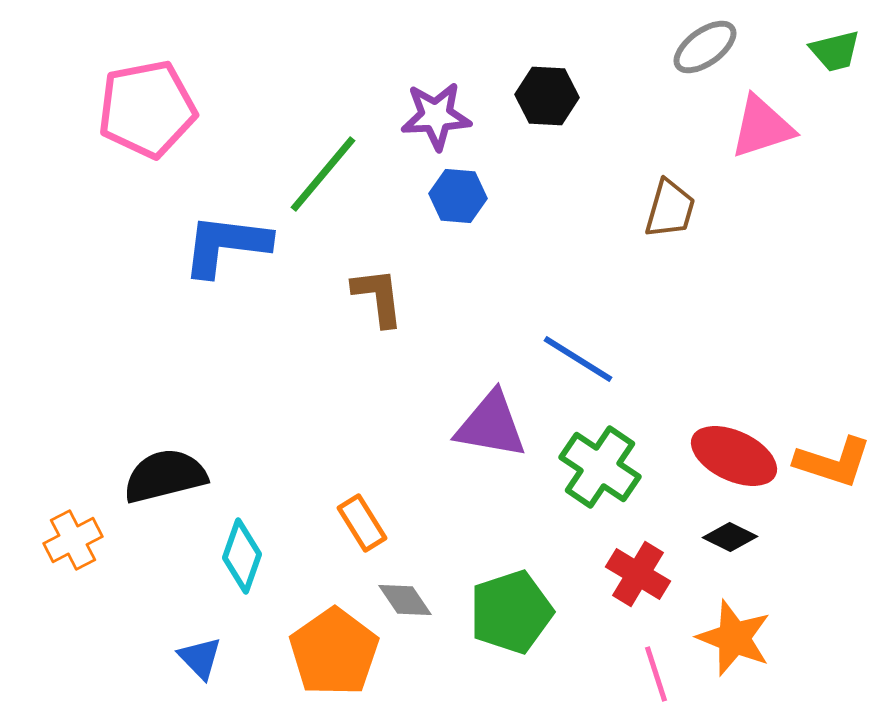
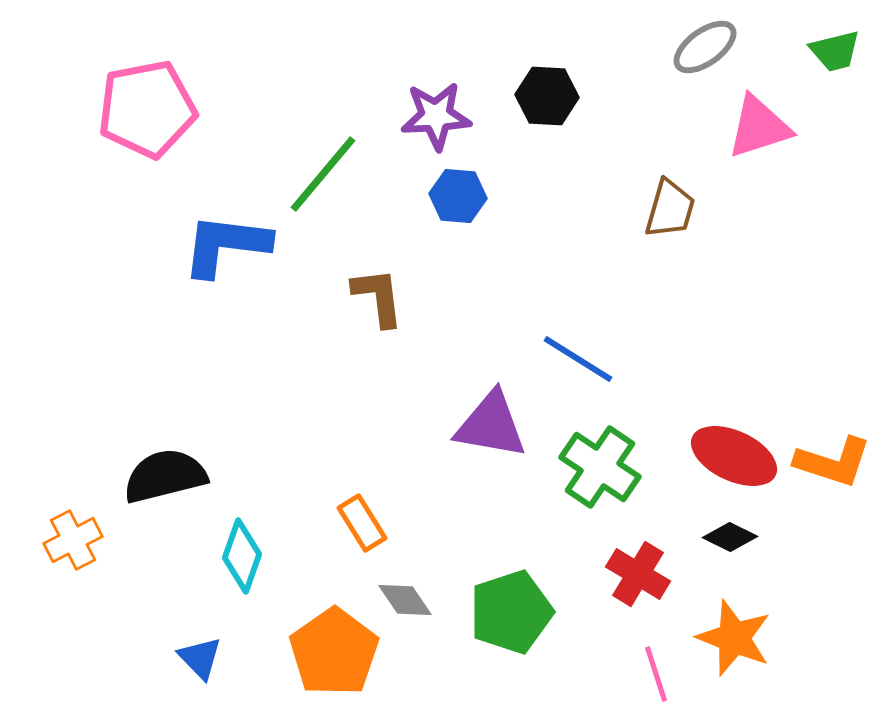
pink triangle: moved 3 px left
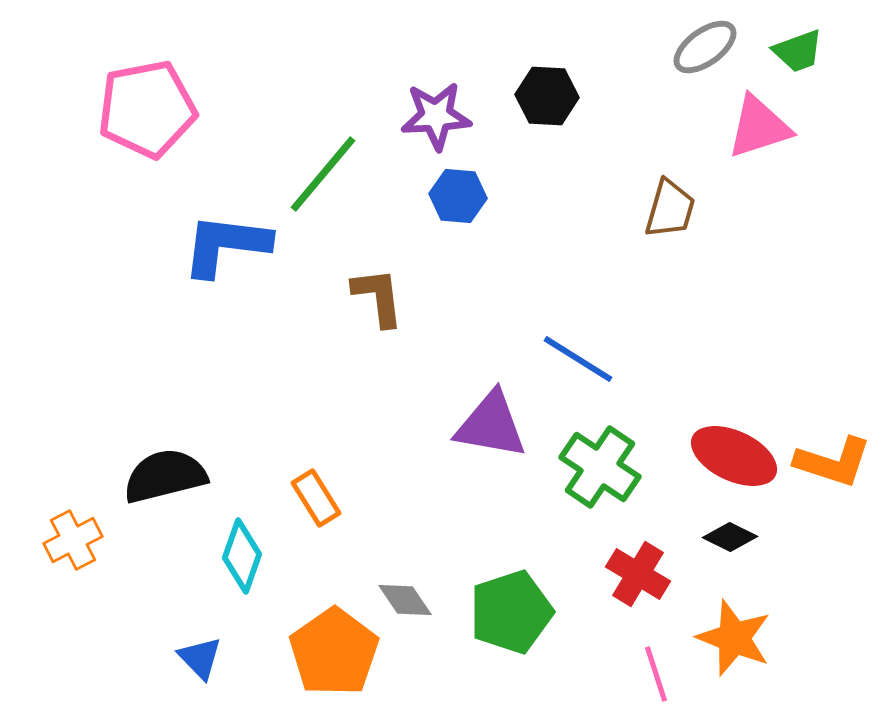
green trapezoid: moved 37 px left; rotated 6 degrees counterclockwise
orange rectangle: moved 46 px left, 25 px up
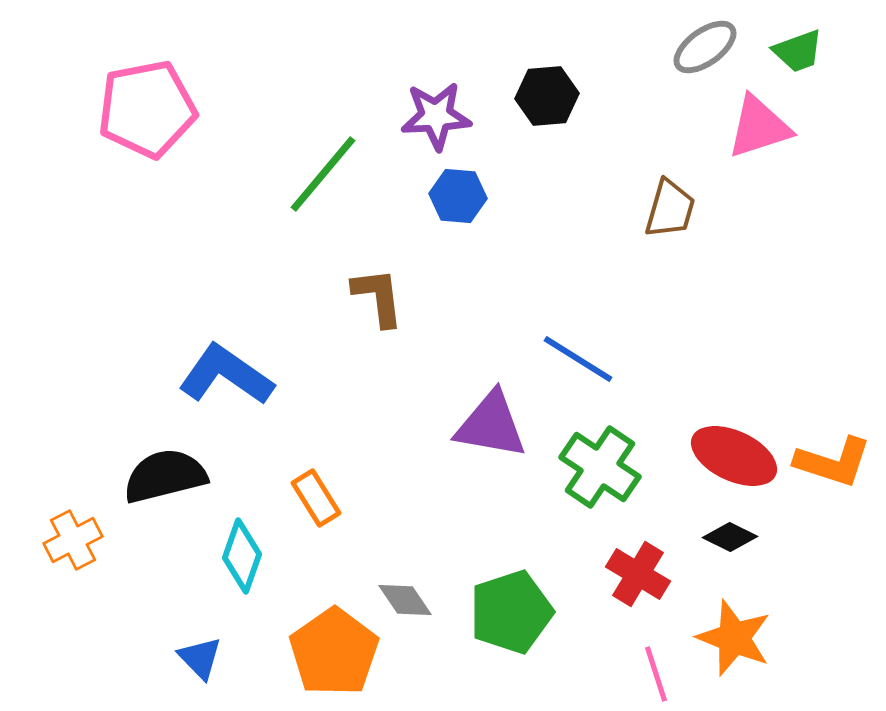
black hexagon: rotated 8 degrees counterclockwise
blue L-shape: moved 130 px down; rotated 28 degrees clockwise
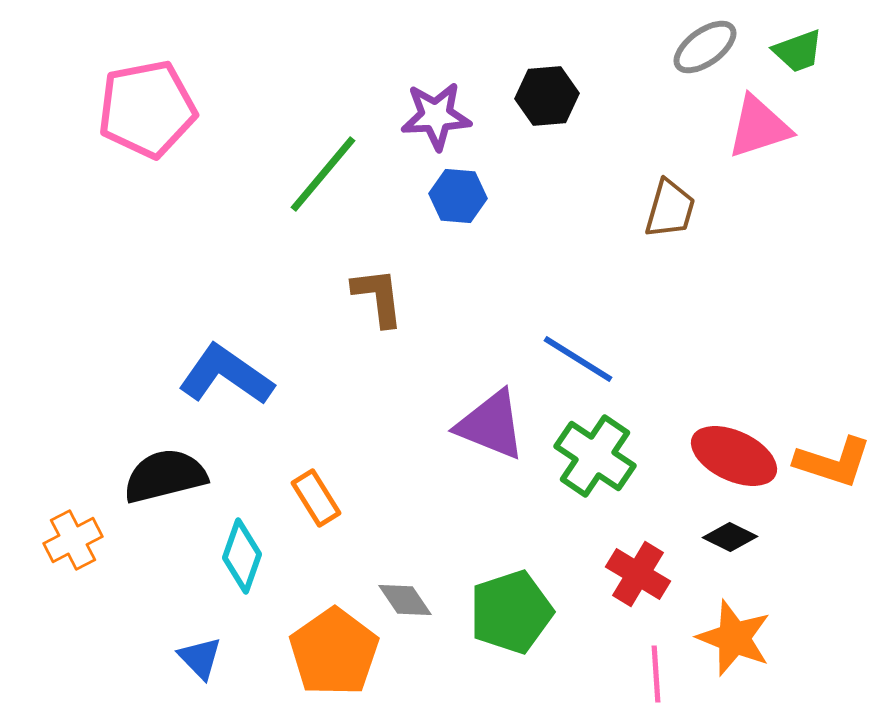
purple triangle: rotated 12 degrees clockwise
green cross: moved 5 px left, 11 px up
pink line: rotated 14 degrees clockwise
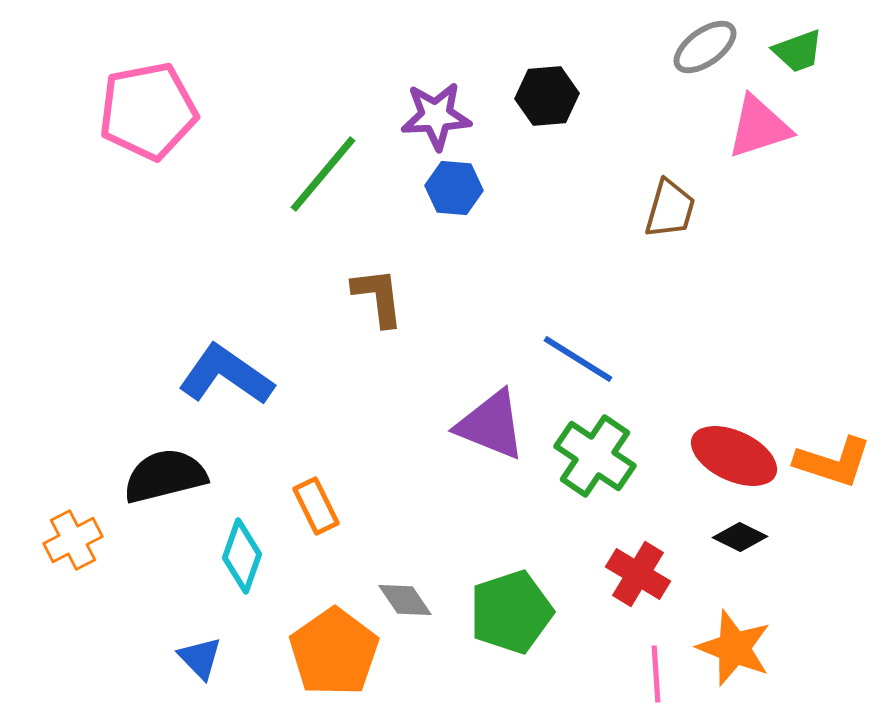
pink pentagon: moved 1 px right, 2 px down
blue hexagon: moved 4 px left, 8 px up
orange rectangle: moved 8 px down; rotated 6 degrees clockwise
black diamond: moved 10 px right
orange star: moved 10 px down
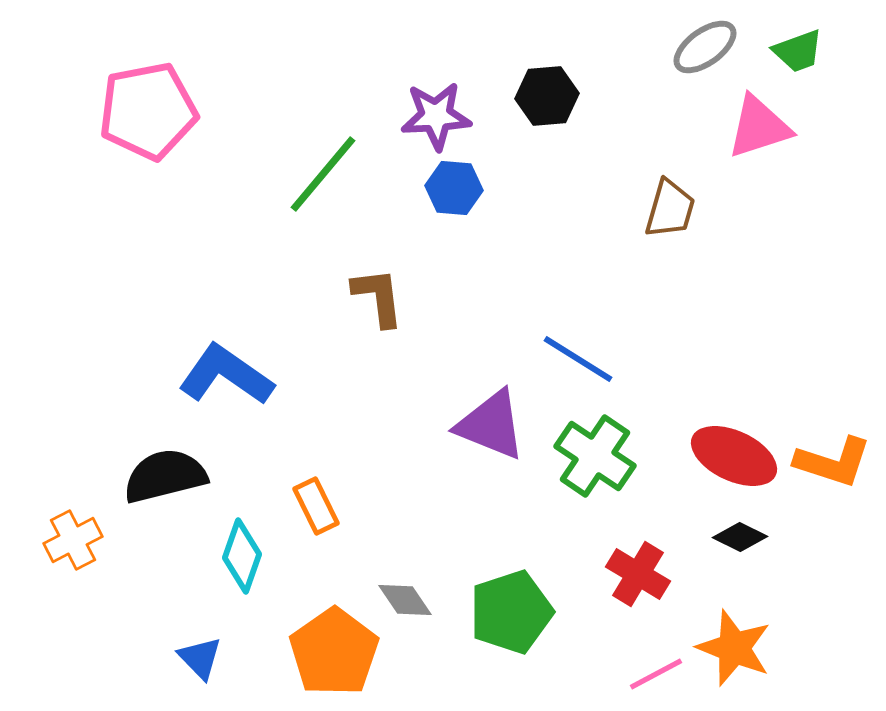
pink line: rotated 66 degrees clockwise
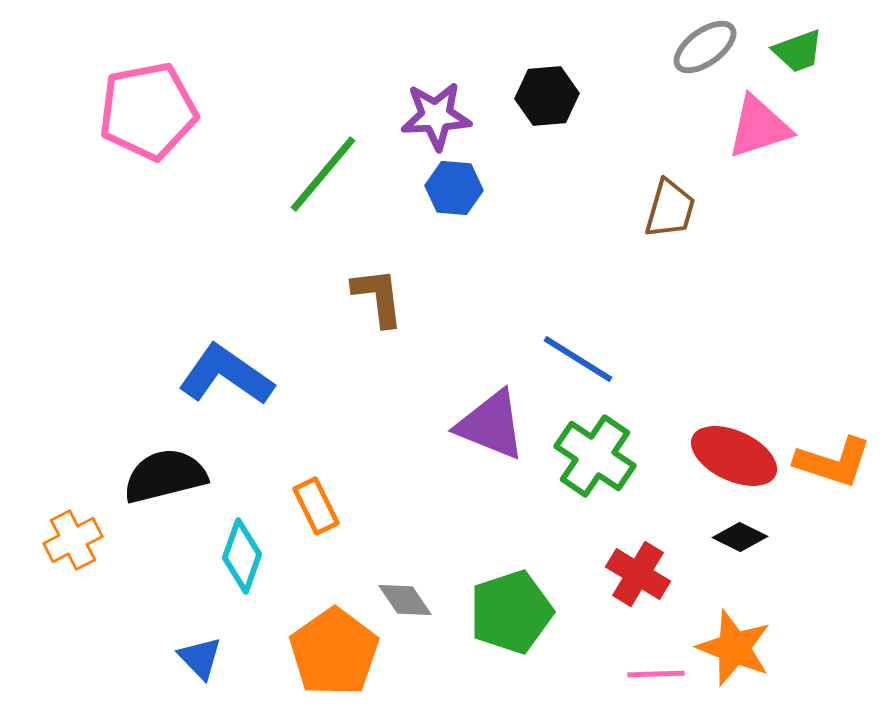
pink line: rotated 26 degrees clockwise
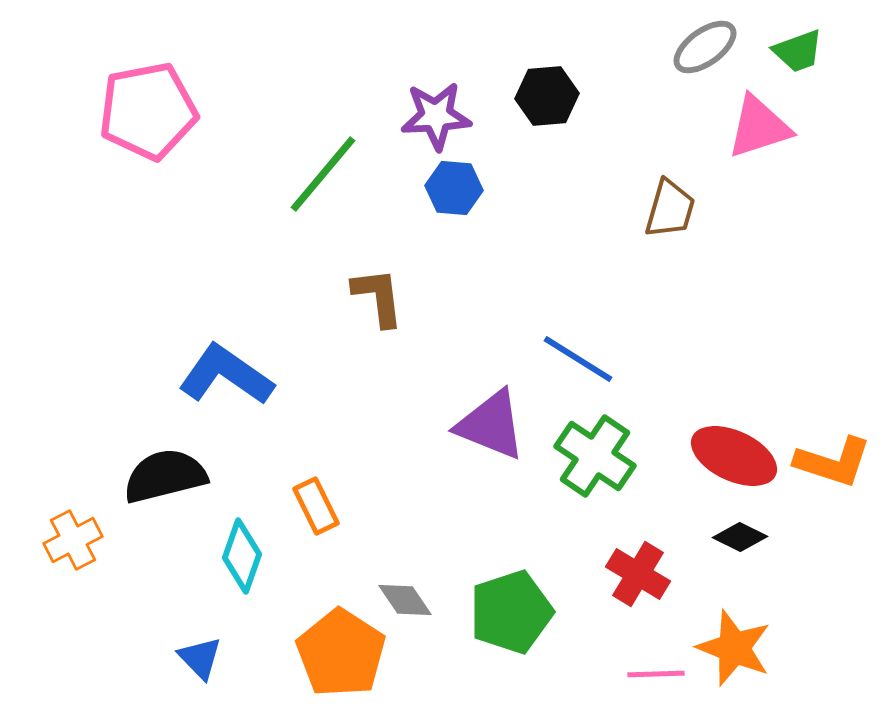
orange pentagon: moved 7 px right, 1 px down; rotated 4 degrees counterclockwise
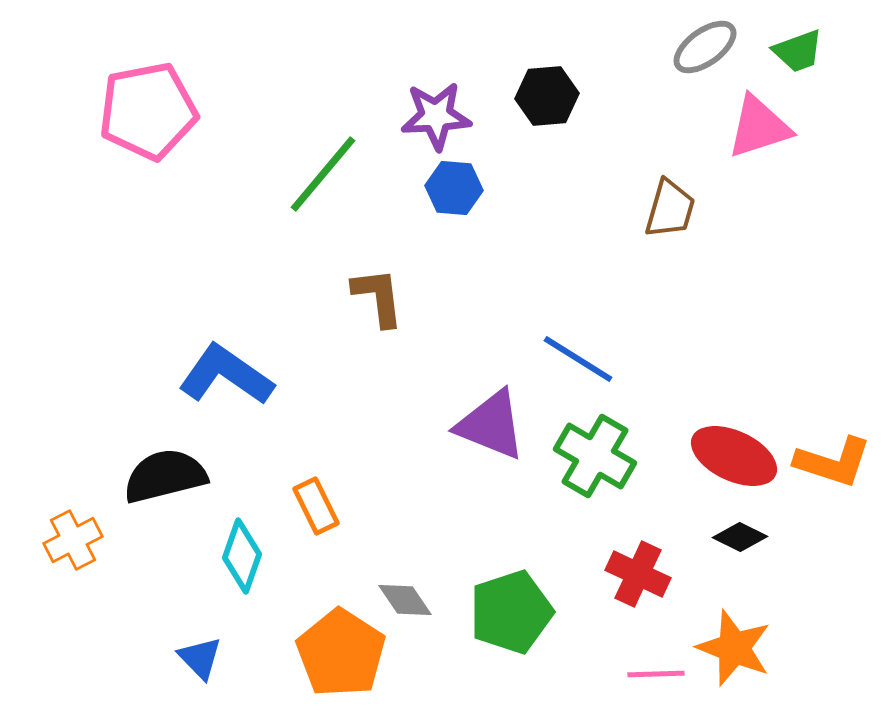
green cross: rotated 4 degrees counterclockwise
red cross: rotated 6 degrees counterclockwise
